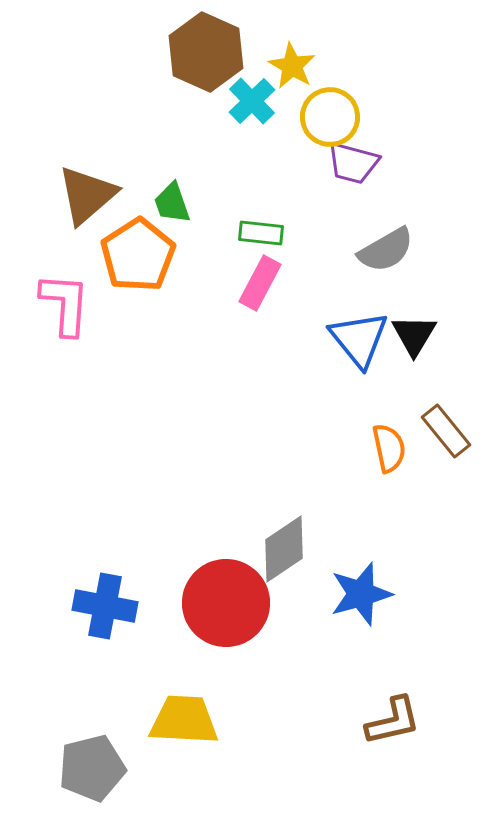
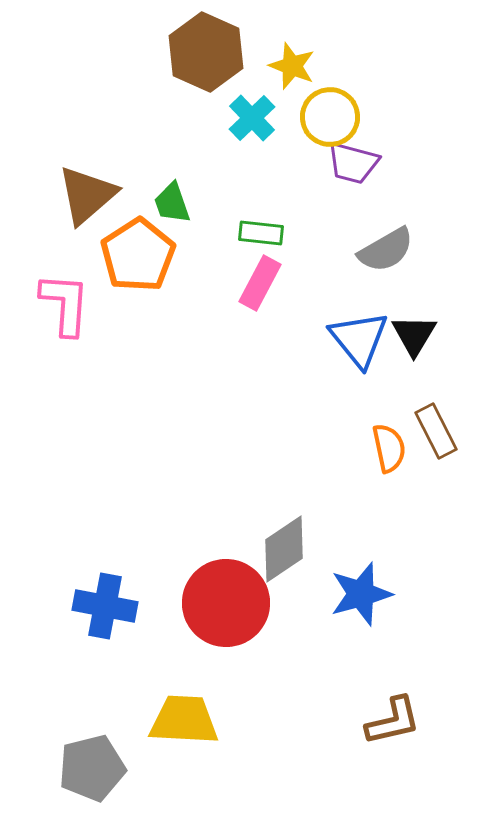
yellow star: rotated 9 degrees counterclockwise
cyan cross: moved 17 px down
brown rectangle: moved 10 px left; rotated 12 degrees clockwise
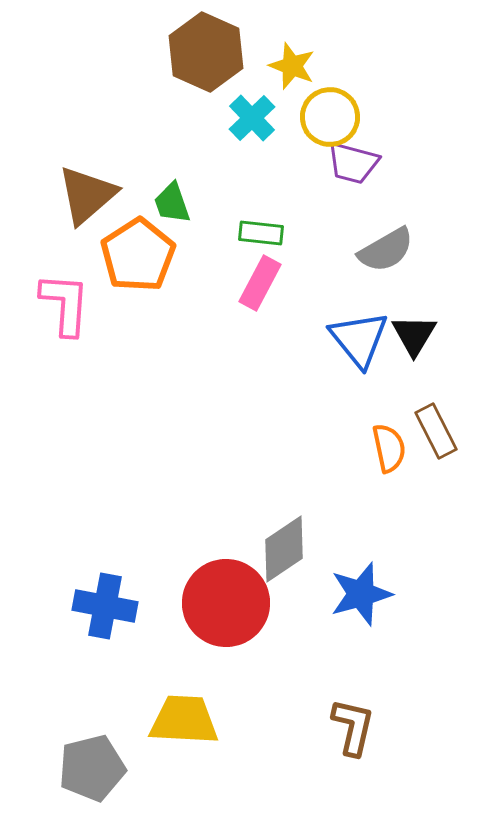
brown L-shape: moved 40 px left, 6 px down; rotated 64 degrees counterclockwise
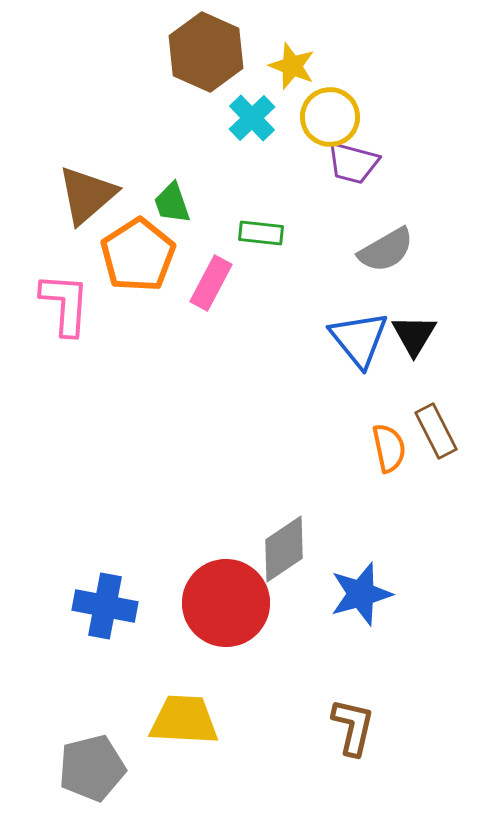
pink rectangle: moved 49 px left
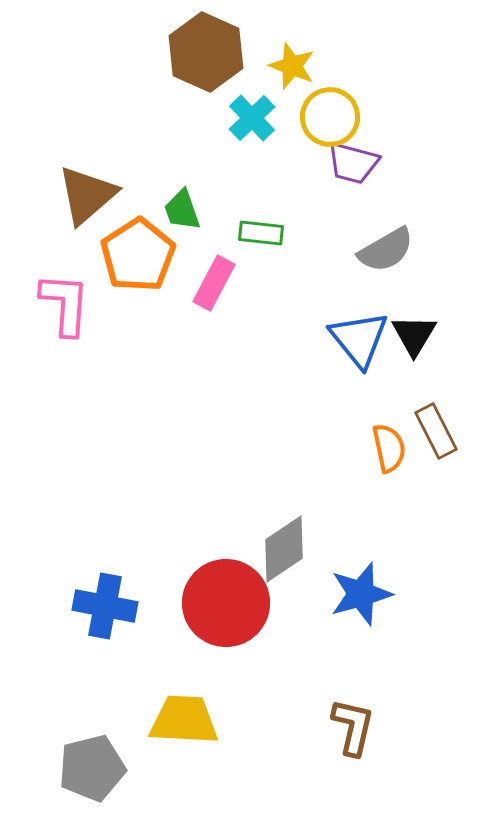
green trapezoid: moved 10 px right, 7 px down
pink rectangle: moved 3 px right
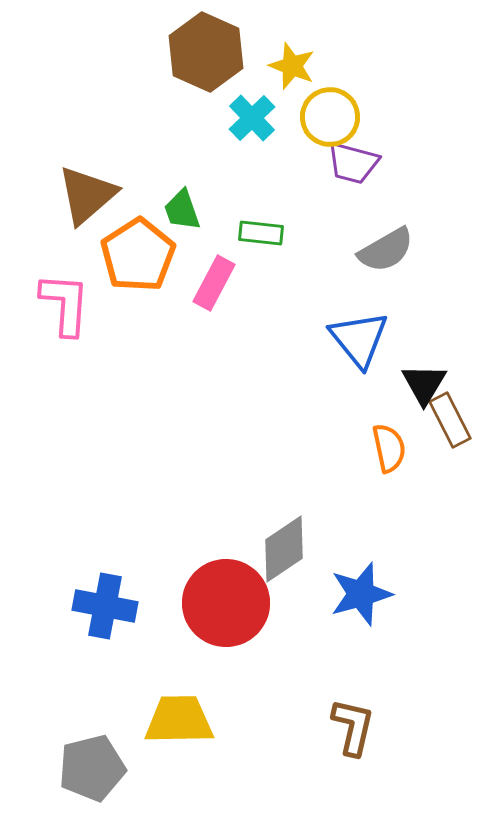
black triangle: moved 10 px right, 49 px down
brown rectangle: moved 14 px right, 11 px up
yellow trapezoid: moved 5 px left; rotated 4 degrees counterclockwise
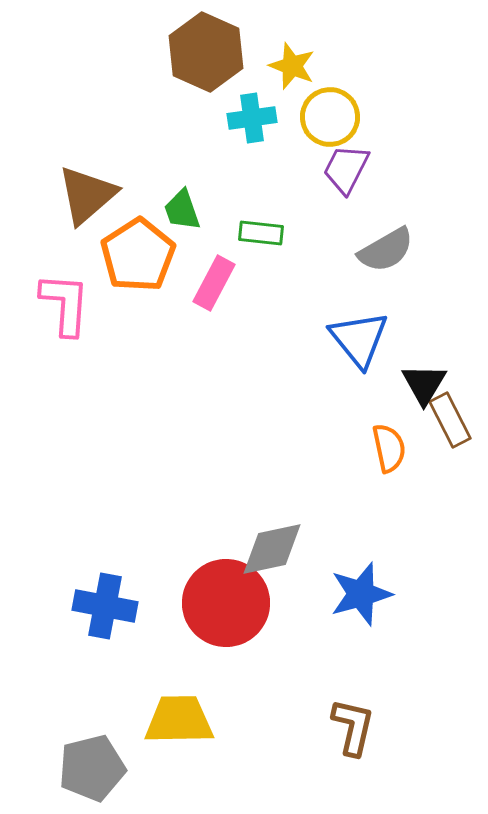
cyan cross: rotated 36 degrees clockwise
purple trapezoid: moved 7 px left, 6 px down; rotated 102 degrees clockwise
gray diamond: moved 12 px left; rotated 22 degrees clockwise
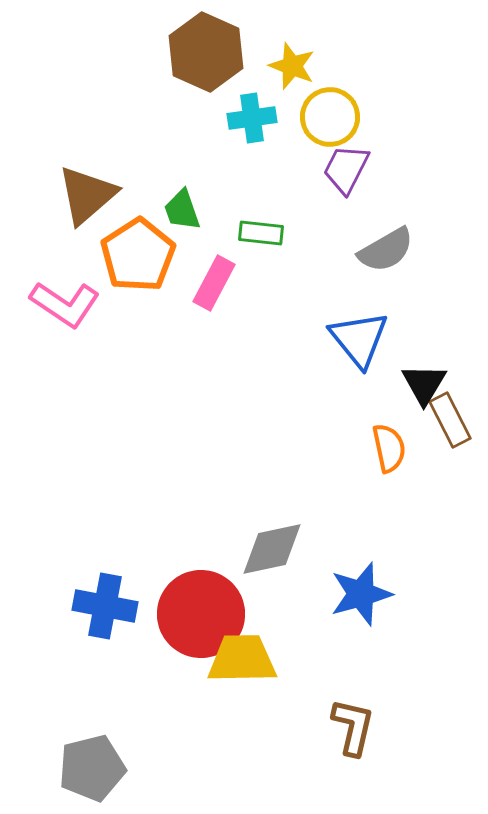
pink L-shape: rotated 120 degrees clockwise
red circle: moved 25 px left, 11 px down
yellow trapezoid: moved 63 px right, 61 px up
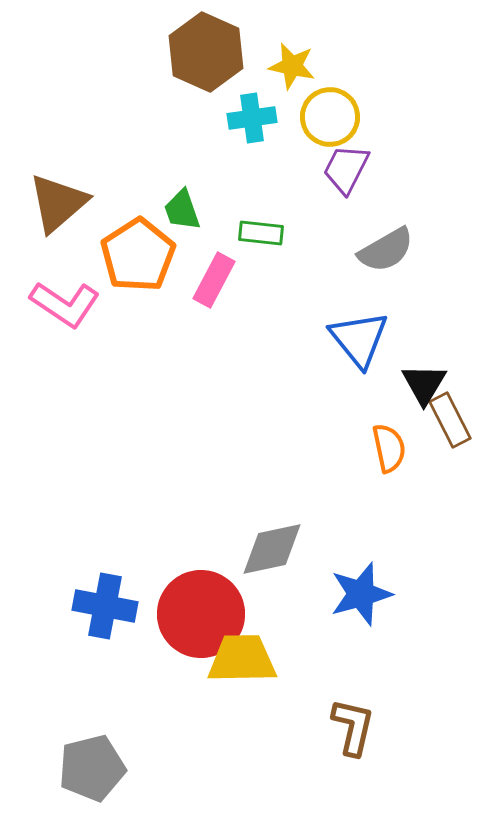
yellow star: rotated 9 degrees counterclockwise
brown triangle: moved 29 px left, 8 px down
pink rectangle: moved 3 px up
